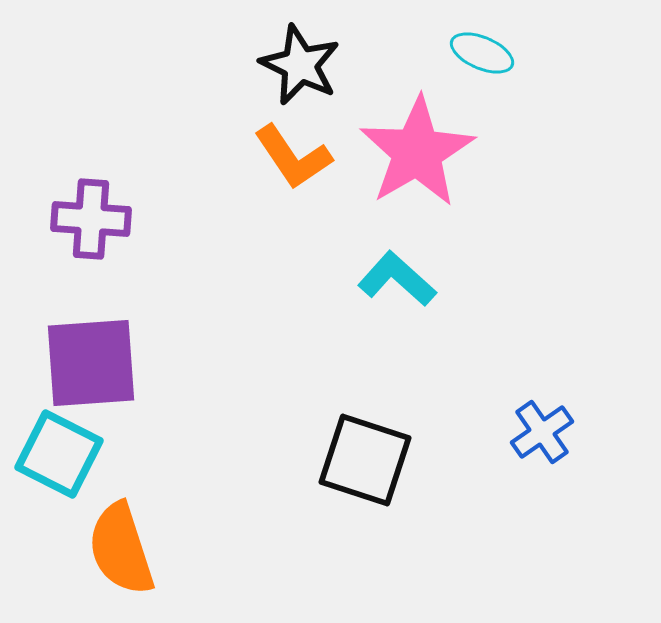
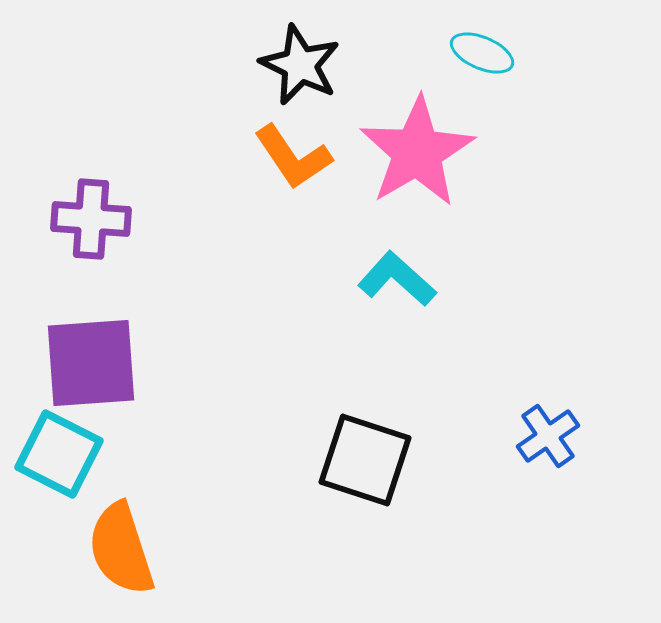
blue cross: moved 6 px right, 4 px down
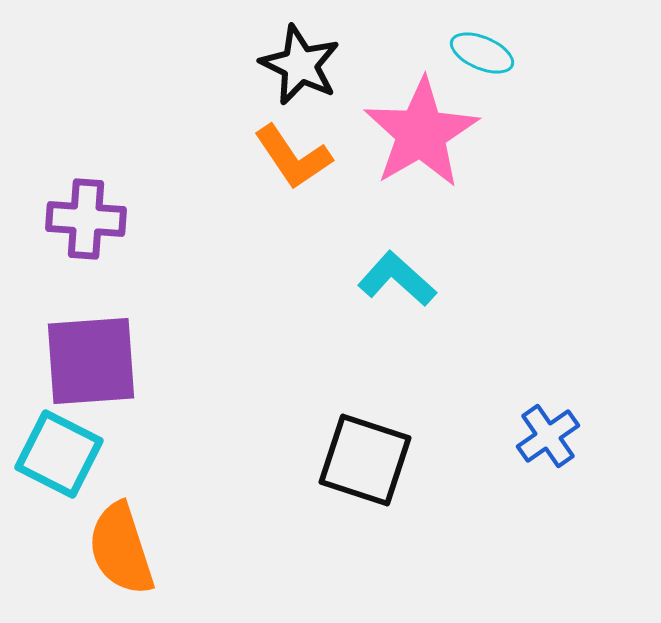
pink star: moved 4 px right, 19 px up
purple cross: moved 5 px left
purple square: moved 2 px up
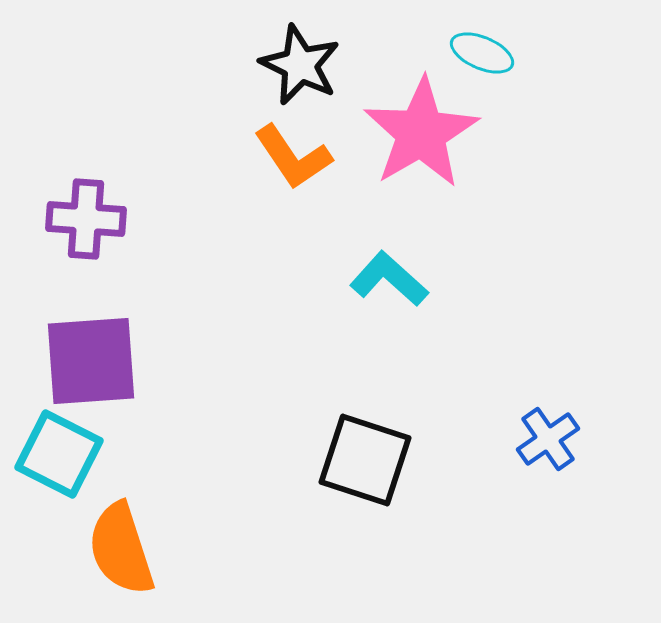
cyan L-shape: moved 8 px left
blue cross: moved 3 px down
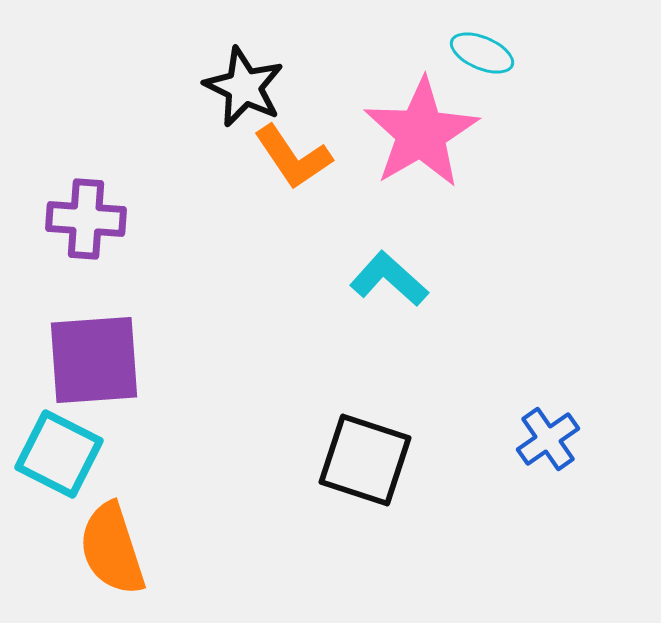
black star: moved 56 px left, 22 px down
purple square: moved 3 px right, 1 px up
orange semicircle: moved 9 px left
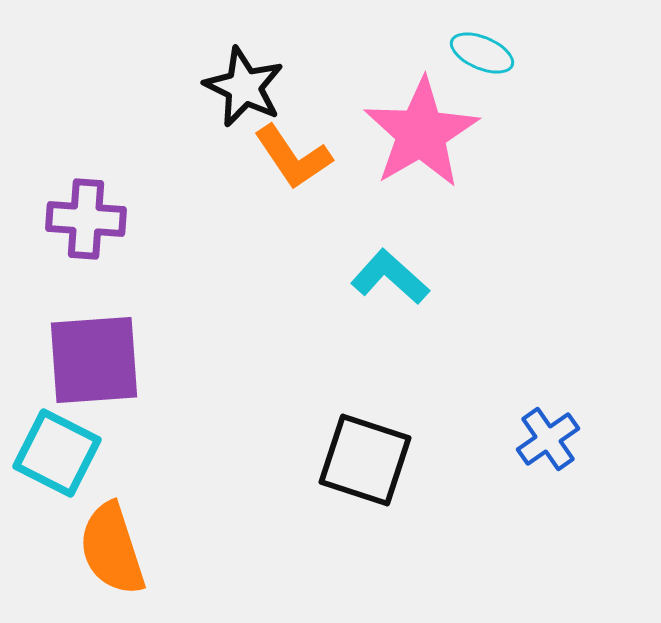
cyan L-shape: moved 1 px right, 2 px up
cyan square: moved 2 px left, 1 px up
